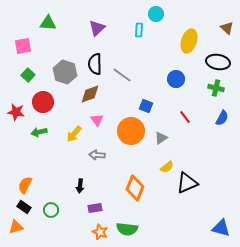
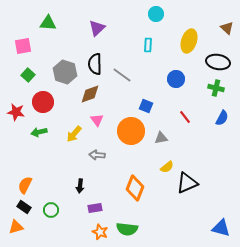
cyan rectangle: moved 9 px right, 15 px down
gray triangle: rotated 24 degrees clockwise
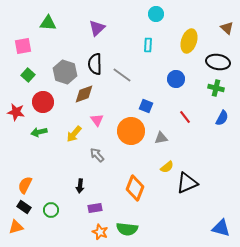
brown diamond: moved 6 px left
gray arrow: rotated 42 degrees clockwise
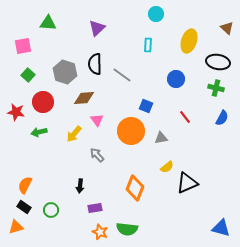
brown diamond: moved 4 px down; rotated 15 degrees clockwise
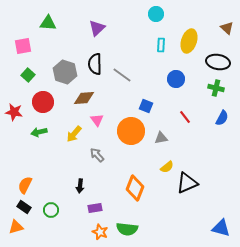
cyan rectangle: moved 13 px right
red star: moved 2 px left
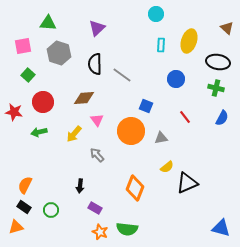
gray hexagon: moved 6 px left, 19 px up
purple rectangle: rotated 40 degrees clockwise
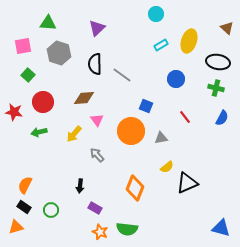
cyan rectangle: rotated 56 degrees clockwise
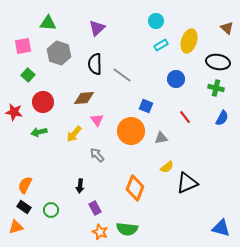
cyan circle: moved 7 px down
purple rectangle: rotated 32 degrees clockwise
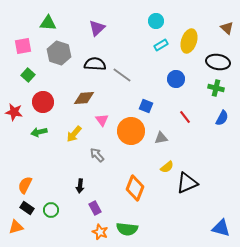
black semicircle: rotated 95 degrees clockwise
pink triangle: moved 5 px right
black rectangle: moved 3 px right, 1 px down
